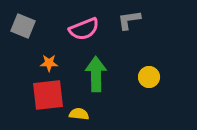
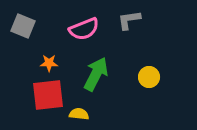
green arrow: rotated 28 degrees clockwise
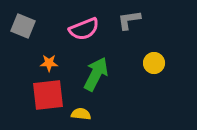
yellow circle: moved 5 px right, 14 px up
yellow semicircle: moved 2 px right
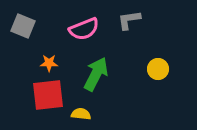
yellow circle: moved 4 px right, 6 px down
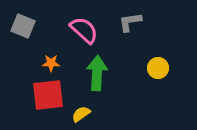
gray L-shape: moved 1 px right, 2 px down
pink semicircle: moved 1 px down; rotated 116 degrees counterclockwise
orange star: moved 2 px right
yellow circle: moved 1 px up
green arrow: moved 1 px right, 1 px up; rotated 24 degrees counterclockwise
yellow semicircle: rotated 42 degrees counterclockwise
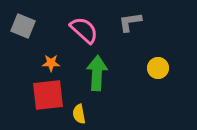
yellow semicircle: moved 2 px left; rotated 66 degrees counterclockwise
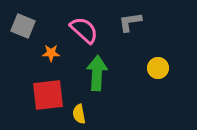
orange star: moved 10 px up
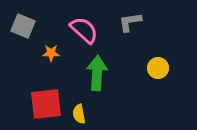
red square: moved 2 px left, 9 px down
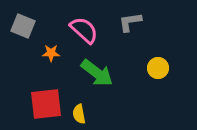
green arrow: rotated 124 degrees clockwise
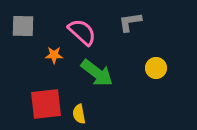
gray square: rotated 20 degrees counterclockwise
pink semicircle: moved 2 px left, 2 px down
orange star: moved 3 px right, 2 px down
yellow circle: moved 2 px left
